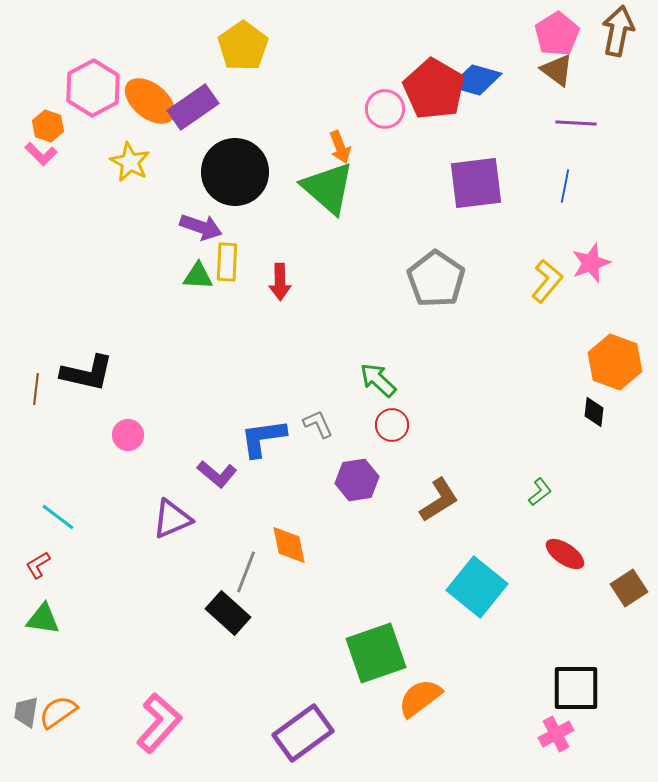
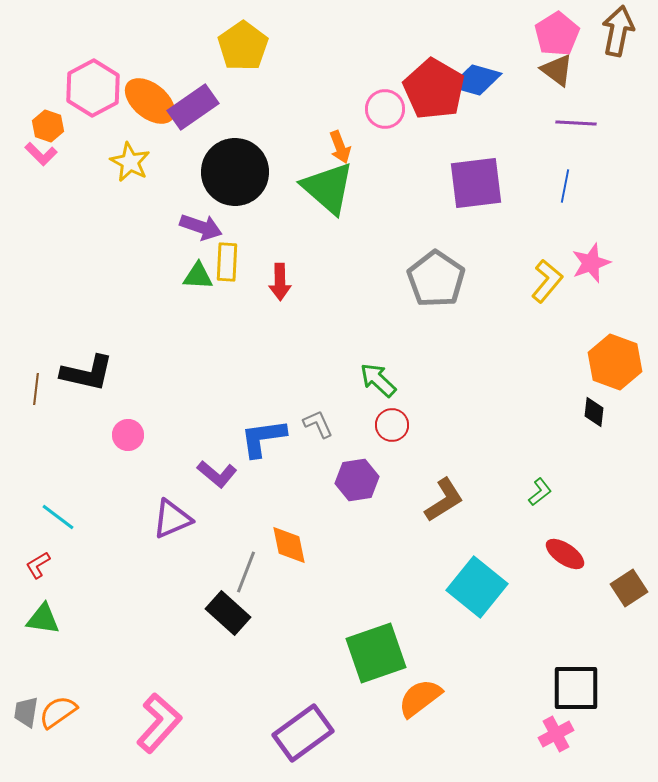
brown L-shape at (439, 500): moved 5 px right
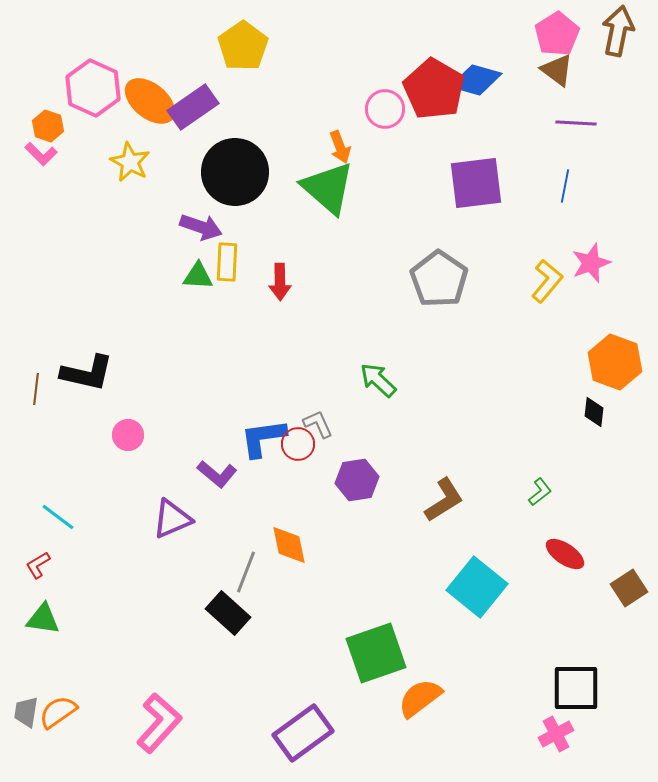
pink hexagon at (93, 88): rotated 8 degrees counterclockwise
gray pentagon at (436, 279): moved 3 px right
red circle at (392, 425): moved 94 px left, 19 px down
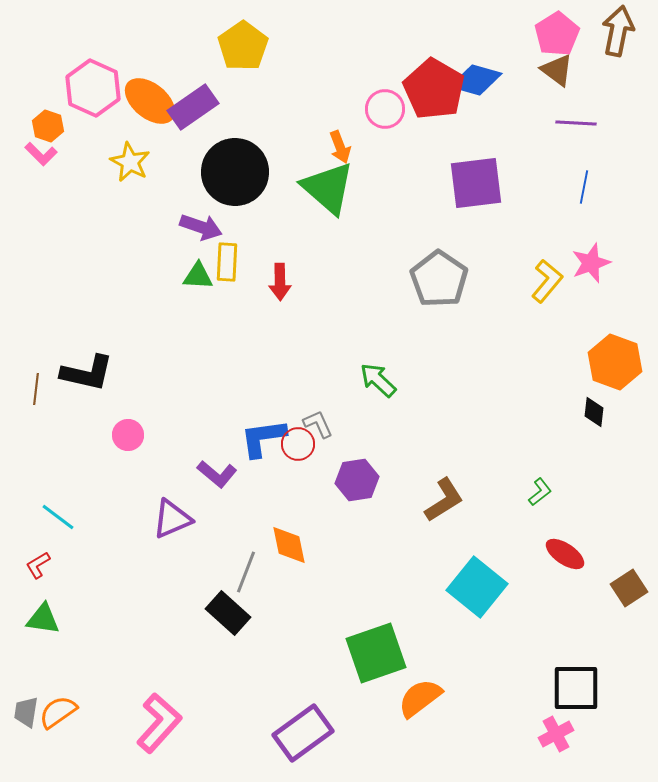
blue line at (565, 186): moved 19 px right, 1 px down
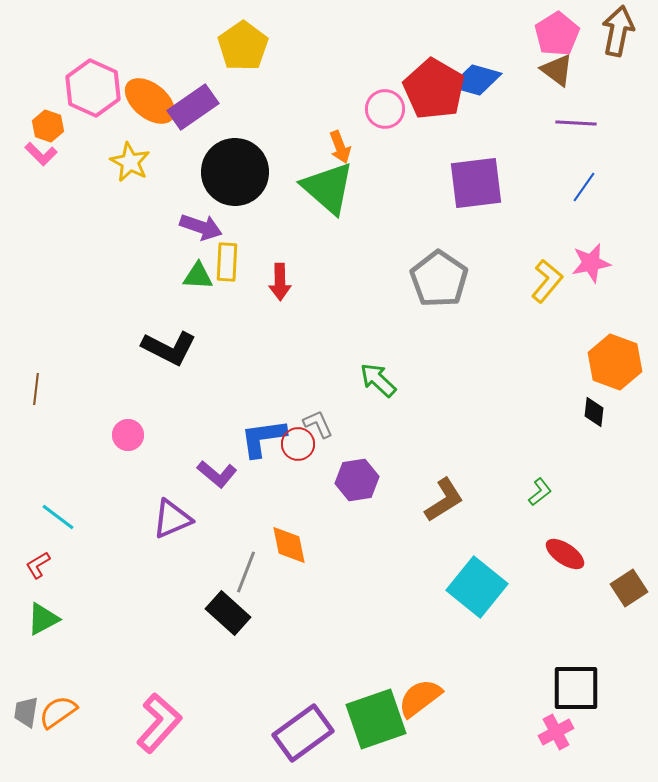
blue line at (584, 187): rotated 24 degrees clockwise
pink star at (591, 263): rotated 9 degrees clockwise
black L-shape at (87, 373): moved 82 px right, 25 px up; rotated 14 degrees clockwise
green triangle at (43, 619): rotated 36 degrees counterclockwise
green square at (376, 653): moved 66 px down
pink cross at (556, 734): moved 2 px up
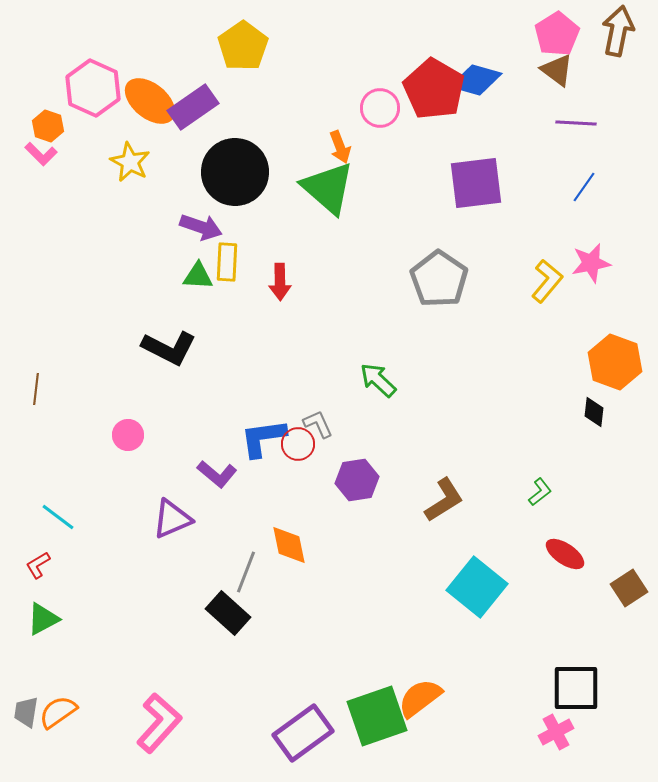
pink circle at (385, 109): moved 5 px left, 1 px up
green square at (376, 719): moved 1 px right, 3 px up
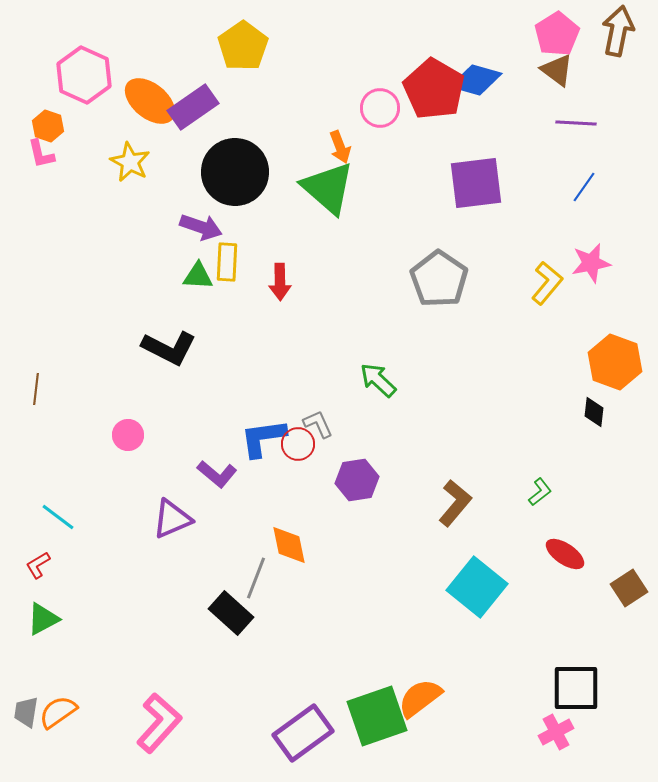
pink hexagon at (93, 88): moved 9 px left, 13 px up
pink L-shape at (41, 154): rotated 32 degrees clockwise
yellow L-shape at (547, 281): moved 2 px down
brown L-shape at (444, 500): moved 11 px right, 3 px down; rotated 18 degrees counterclockwise
gray line at (246, 572): moved 10 px right, 6 px down
black rectangle at (228, 613): moved 3 px right
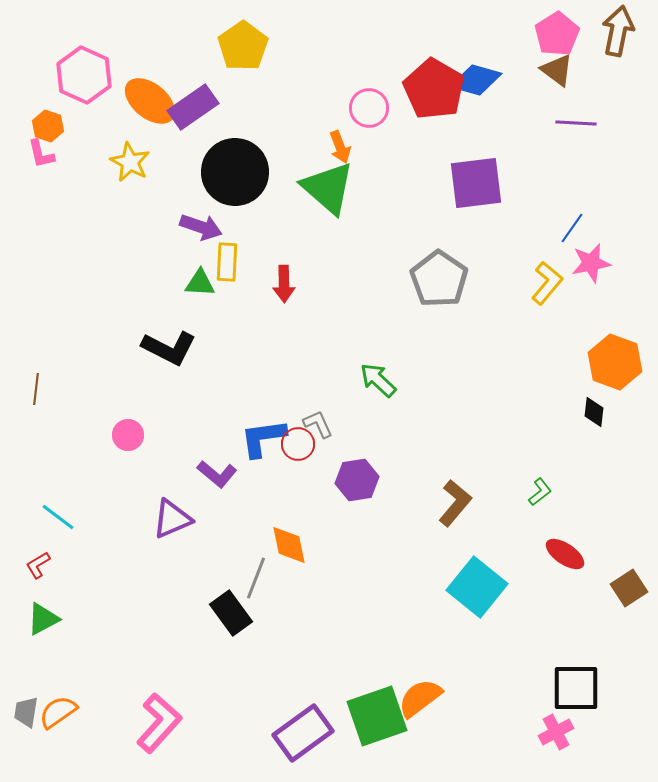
pink circle at (380, 108): moved 11 px left
blue line at (584, 187): moved 12 px left, 41 px down
green triangle at (198, 276): moved 2 px right, 7 px down
red arrow at (280, 282): moved 4 px right, 2 px down
black rectangle at (231, 613): rotated 12 degrees clockwise
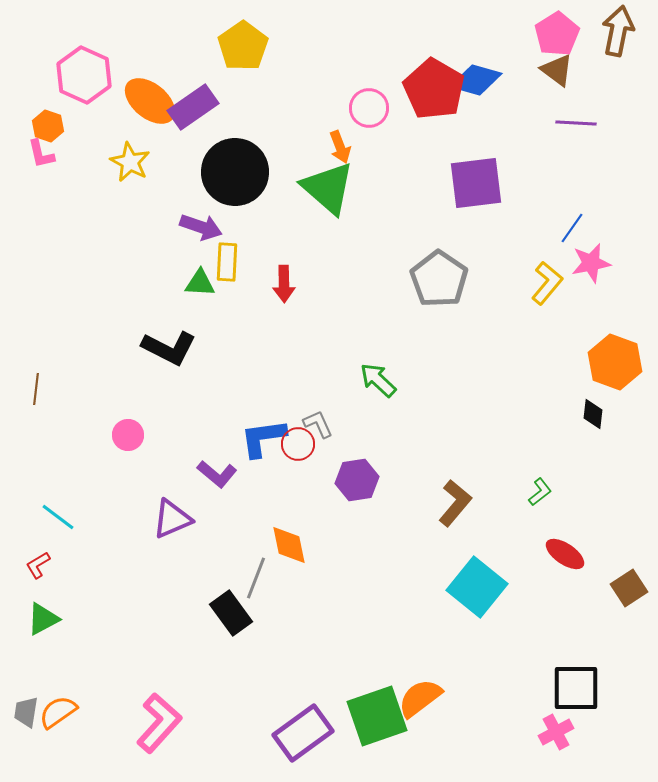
black diamond at (594, 412): moved 1 px left, 2 px down
